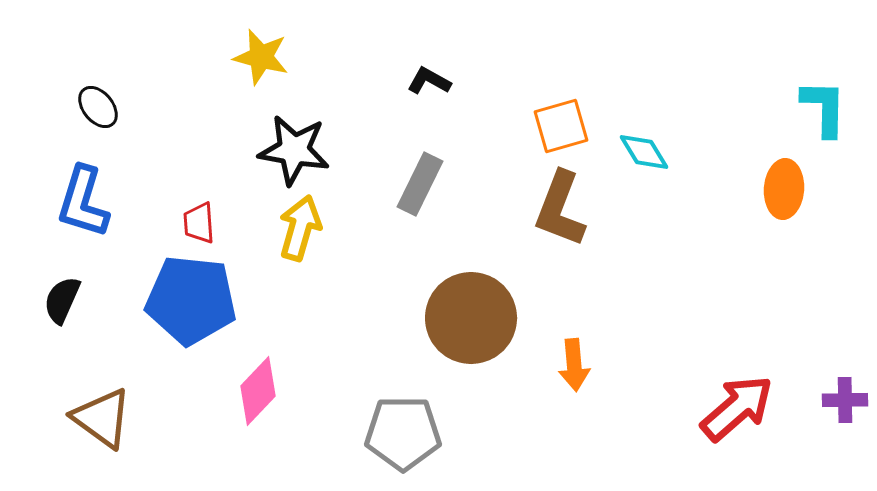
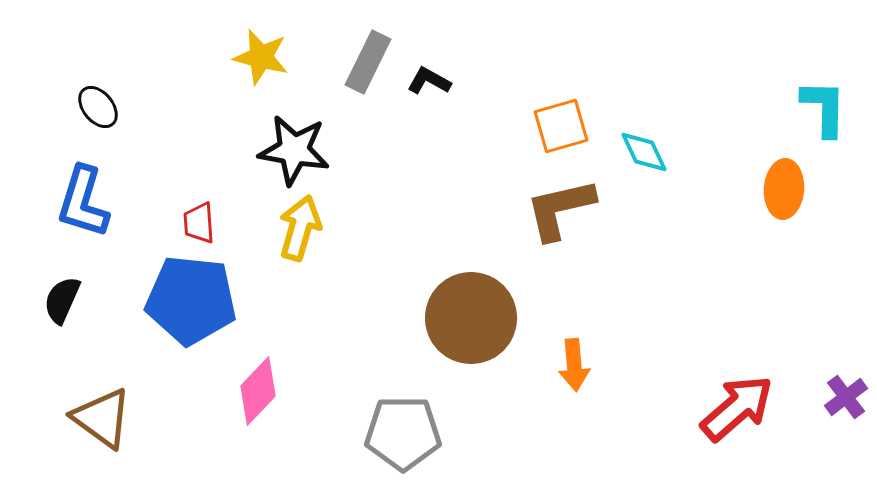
cyan diamond: rotated 6 degrees clockwise
gray rectangle: moved 52 px left, 122 px up
brown L-shape: rotated 56 degrees clockwise
purple cross: moved 1 px right, 3 px up; rotated 36 degrees counterclockwise
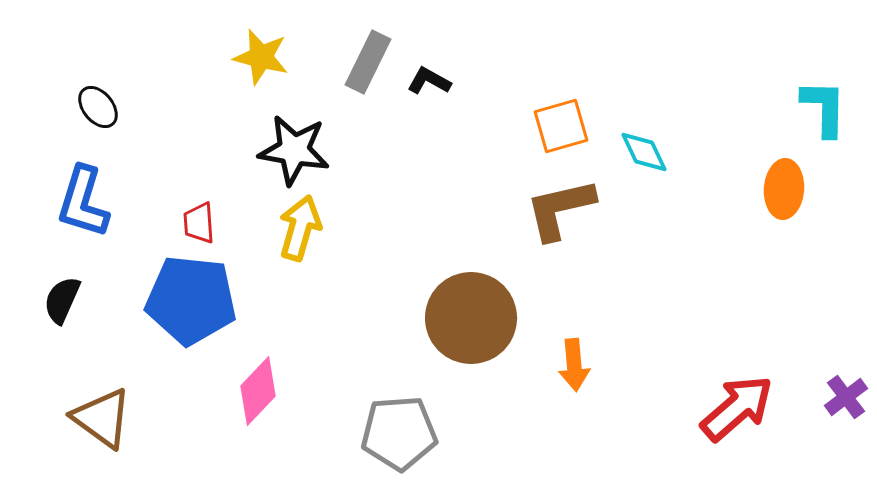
gray pentagon: moved 4 px left; rotated 4 degrees counterclockwise
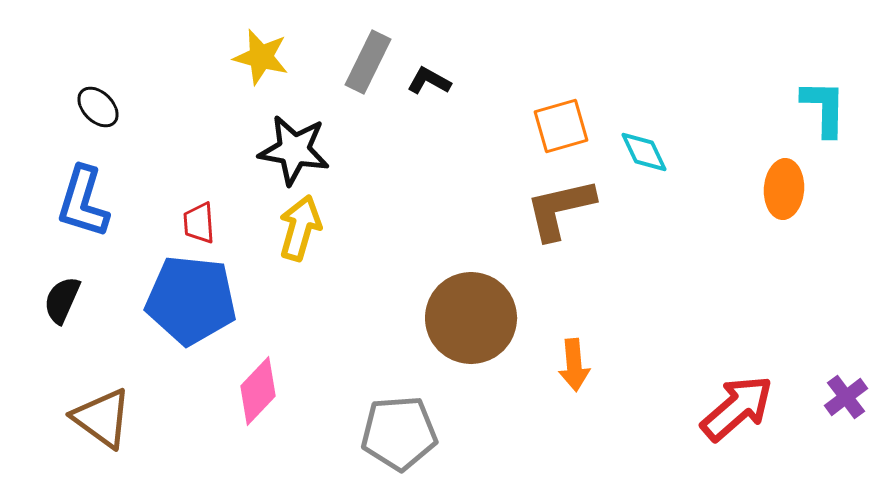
black ellipse: rotated 6 degrees counterclockwise
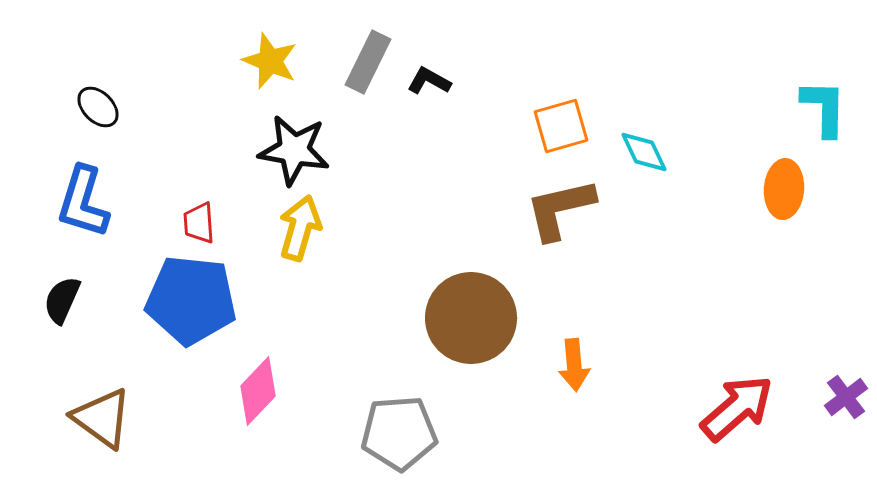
yellow star: moved 9 px right, 4 px down; rotated 8 degrees clockwise
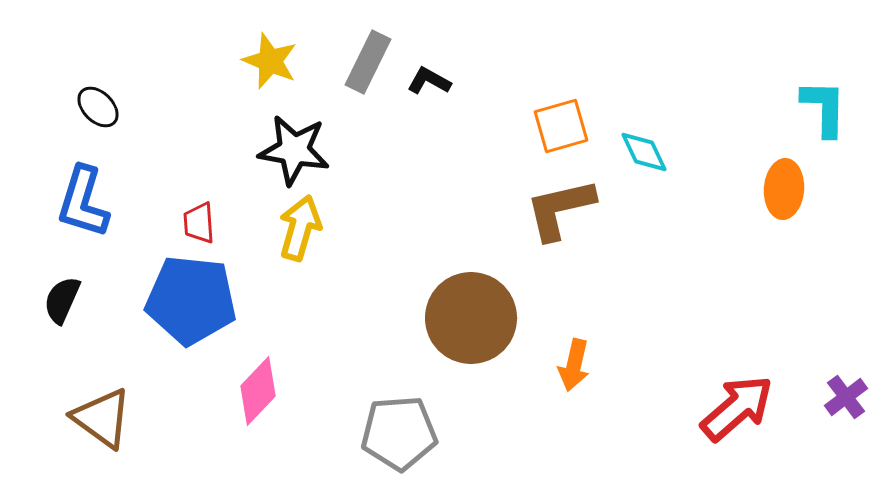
orange arrow: rotated 18 degrees clockwise
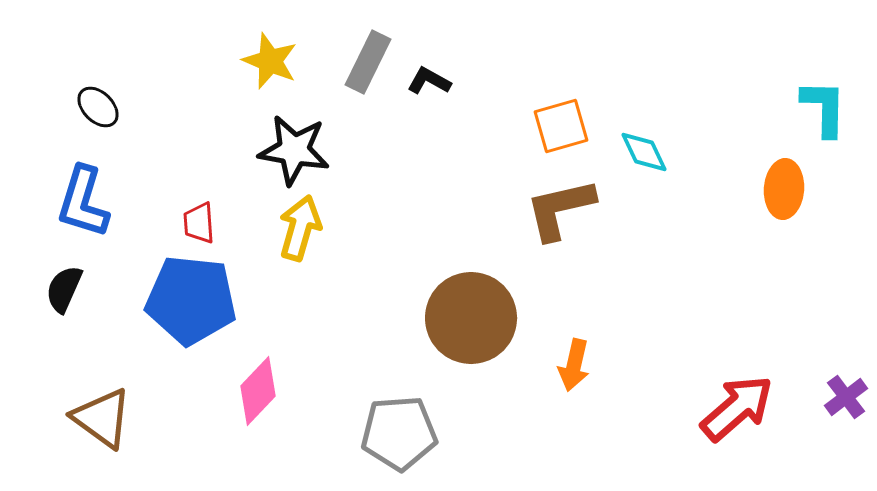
black semicircle: moved 2 px right, 11 px up
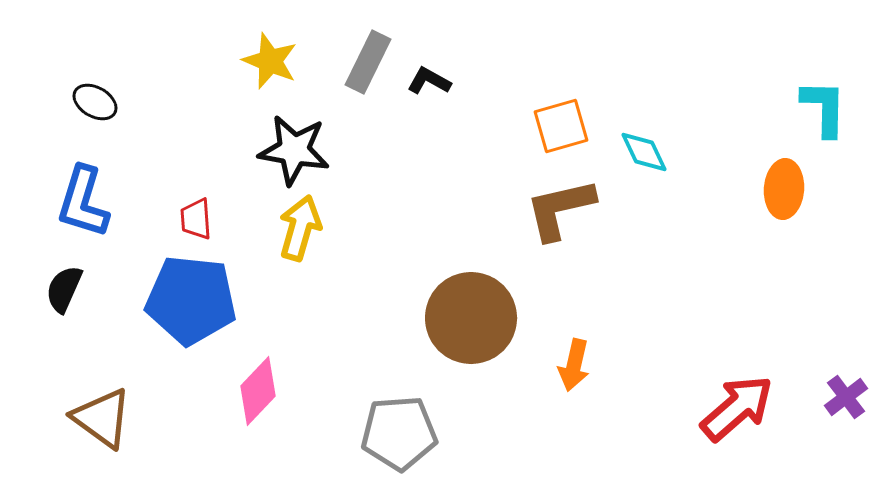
black ellipse: moved 3 px left, 5 px up; rotated 15 degrees counterclockwise
red trapezoid: moved 3 px left, 4 px up
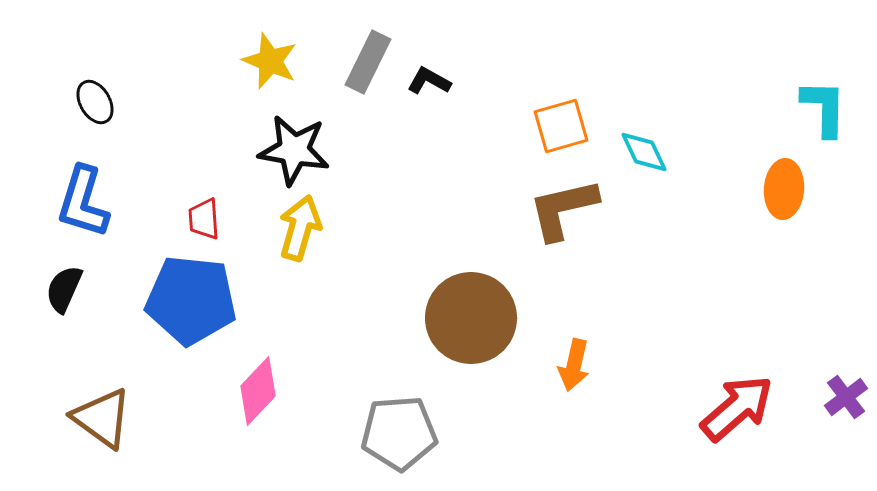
black ellipse: rotated 30 degrees clockwise
brown L-shape: moved 3 px right
red trapezoid: moved 8 px right
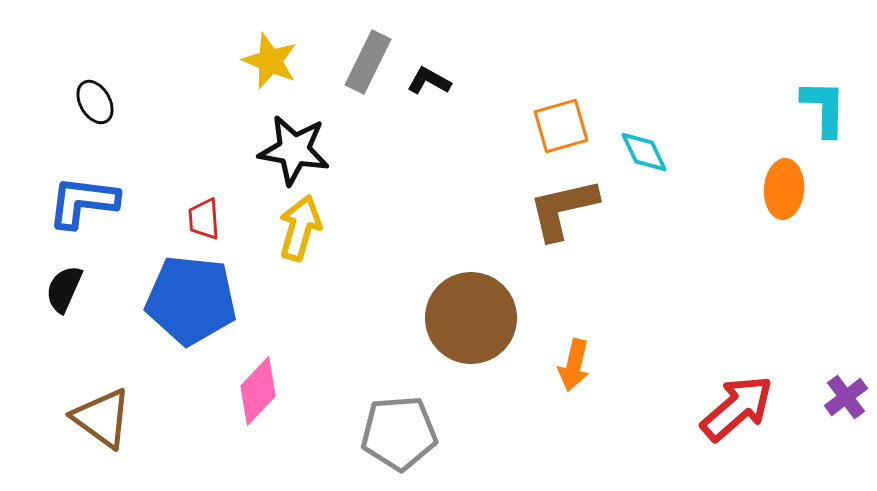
blue L-shape: rotated 80 degrees clockwise
